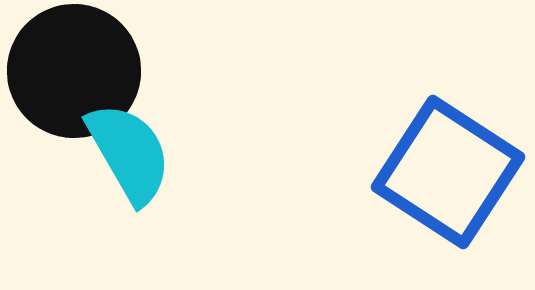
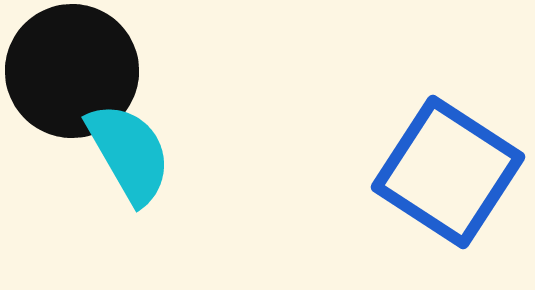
black circle: moved 2 px left
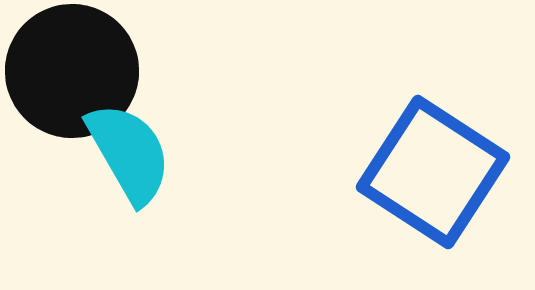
blue square: moved 15 px left
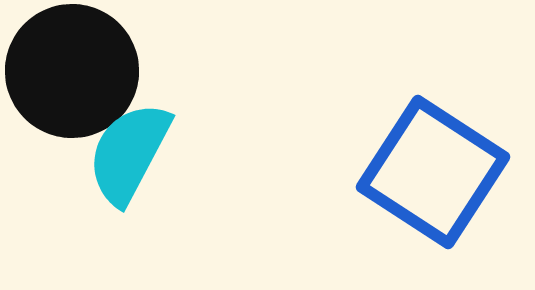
cyan semicircle: rotated 122 degrees counterclockwise
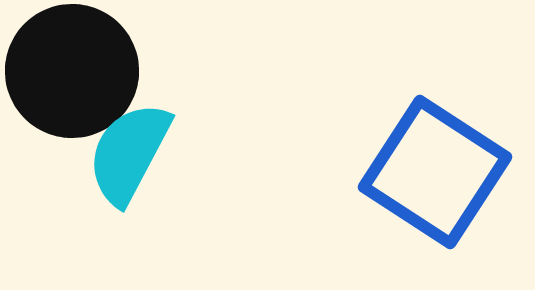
blue square: moved 2 px right
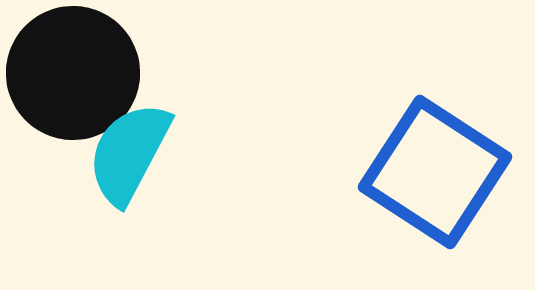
black circle: moved 1 px right, 2 px down
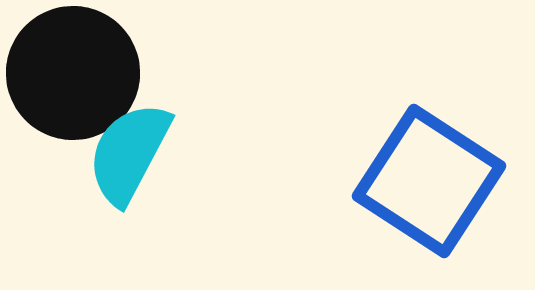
blue square: moved 6 px left, 9 px down
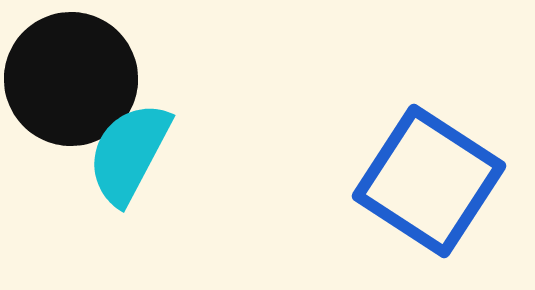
black circle: moved 2 px left, 6 px down
